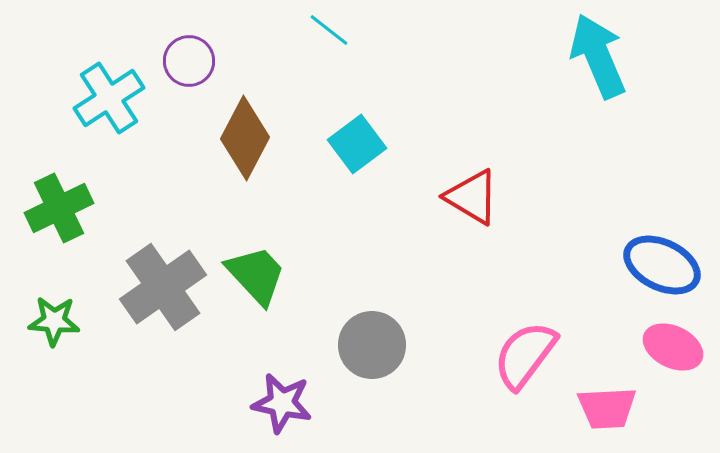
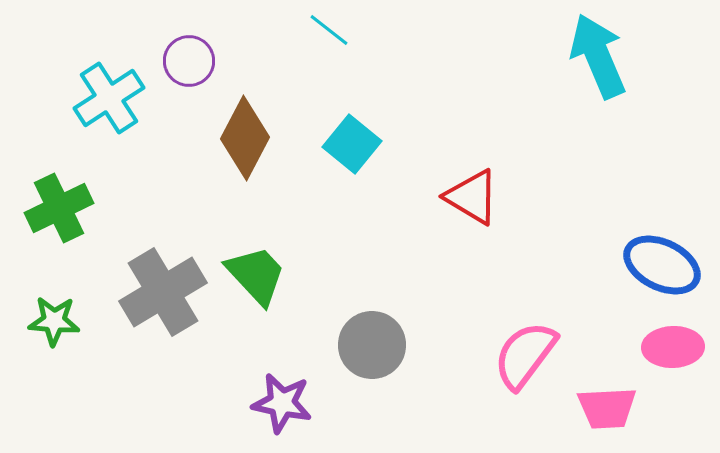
cyan square: moved 5 px left; rotated 14 degrees counterclockwise
gray cross: moved 5 px down; rotated 4 degrees clockwise
pink ellipse: rotated 28 degrees counterclockwise
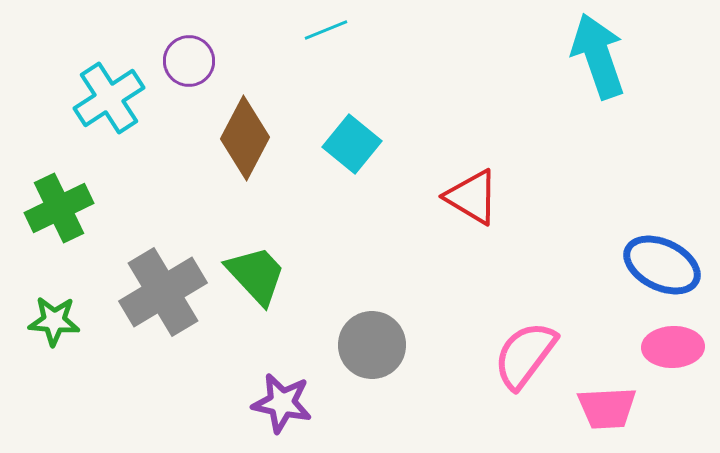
cyan line: moved 3 px left; rotated 60 degrees counterclockwise
cyan arrow: rotated 4 degrees clockwise
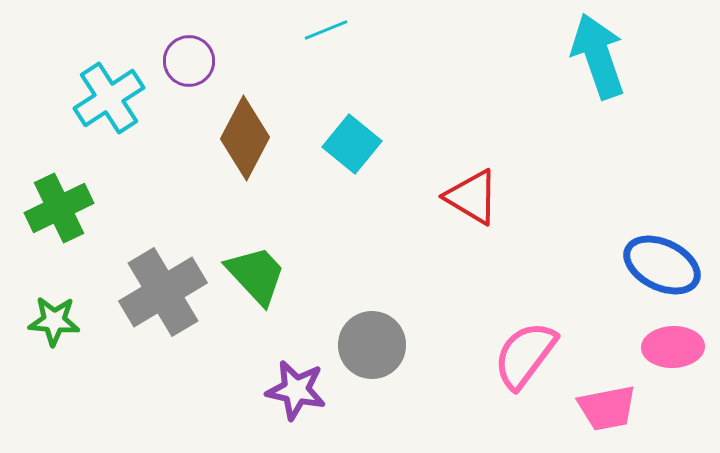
purple star: moved 14 px right, 13 px up
pink trapezoid: rotated 8 degrees counterclockwise
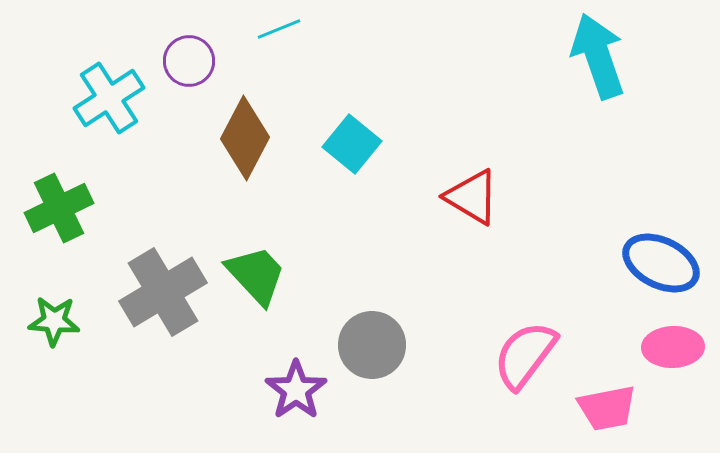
cyan line: moved 47 px left, 1 px up
blue ellipse: moved 1 px left, 2 px up
purple star: rotated 26 degrees clockwise
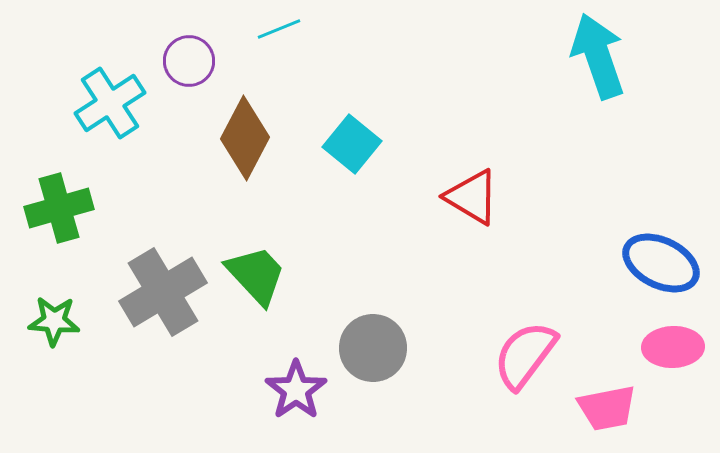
cyan cross: moved 1 px right, 5 px down
green cross: rotated 10 degrees clockwise
gray circle: moved 1 px right, 3 px down
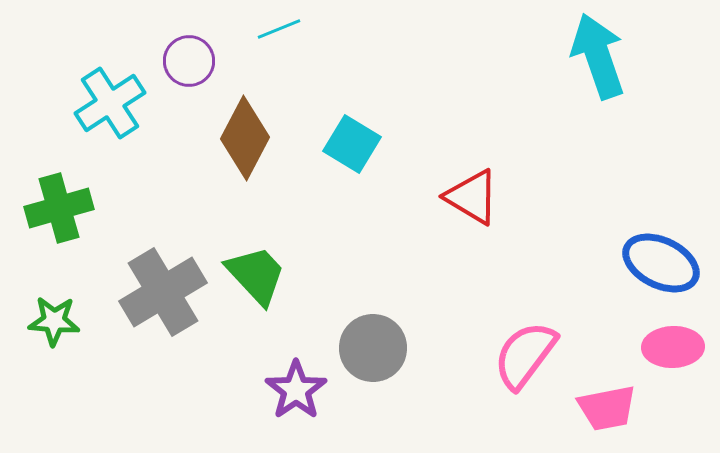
cyan square: rotated 8 degrees counterclockwise
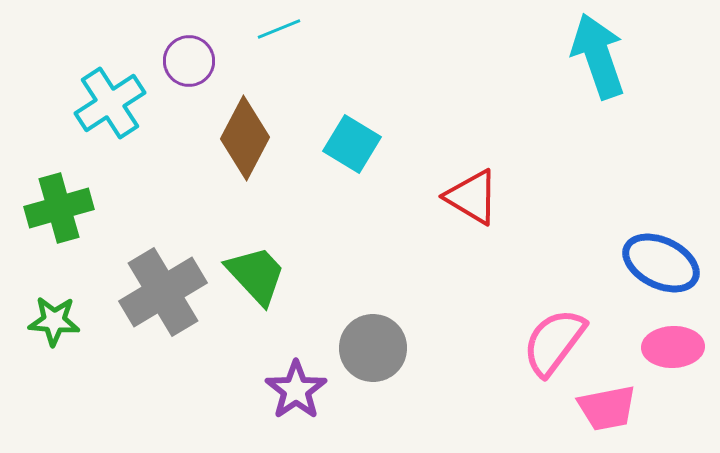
pink semicircle: moved 29 px right, 13 px up
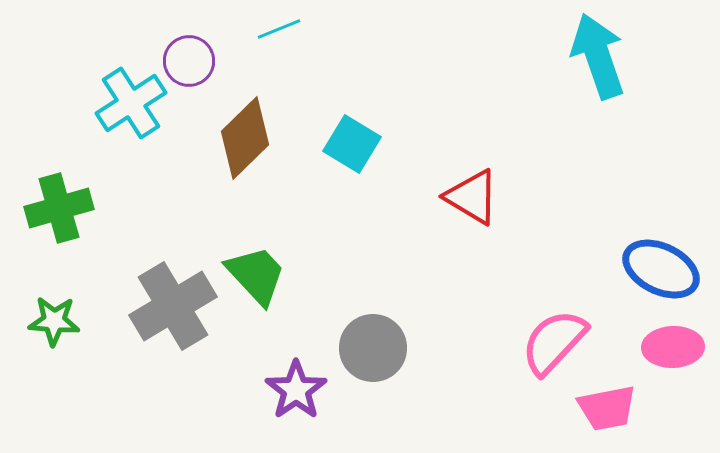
cyan cross: moved 21 px right
brown diamond: rotated 18 degrees clockwise
blue ellipse: moved 6 px down
gray cross: moved 10 px right, 14 px down
pink semicircle: rotated 6 degrees clockwise
